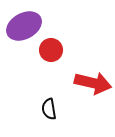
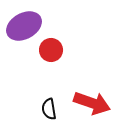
red arrow: moved 1 px left, 20 px down; rotated 6 degrees clockwise
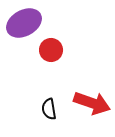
purple ellipse: moved 3 px up
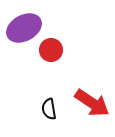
purple ellipse: moved 5 px down
red arrow: rotated 15 degrees clockwise
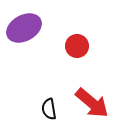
red circle: moved 26 px right, 4 px up
red arrow: rotated 6 degrees clockwise
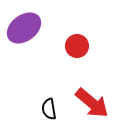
purple ellipse: rotated 8 degrees counterclockwise
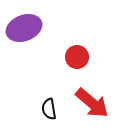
purple ellipse: rotated 16 degrees clockwise
red circle: moved 11 px down
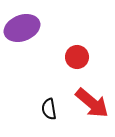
purple ellipse: moved 2 px left
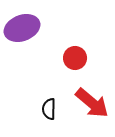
red circle: moved 2 px left, 1 px down
black semicircle: rotated 10 degrees clockwise
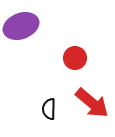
purple ellipse: moved 1 px left, 2 px up
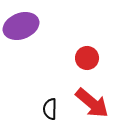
red circle: moved 12 px right
black semicircle: moved 1 px right
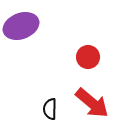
red circle: moved 1 px right, 1 px up
